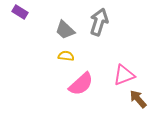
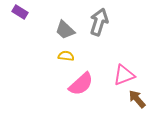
brown arrow: moved 1 px left
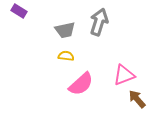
purple rectangle: moved 1 px left, 1 px up
gray trapezoid: rotated 55 degrees counterclockwise
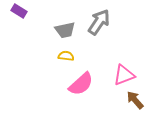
gray arrow: rotated 16 degrees clockwise
brown arrow: moved 2 px left, 1 px down
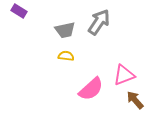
pink semicircle: moved 10 px right, 5 px down
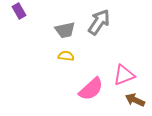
purple rectangle: rotated 28 degrees clockwise
brown arrow: rotated 24 degrees counterclockwise
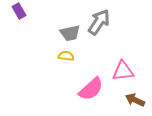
gray trapezoid: moved 5 px right, 3 px down
pink triangle: moved 1 px left, 4 px up; rotated 15 degrees clockwise
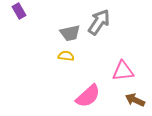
pink semicircle: moved 3 px left, 7 px down
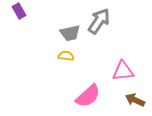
gray arrow: moved 1 px up
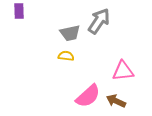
purple rectangle: rotated 28 degrees clockwise
brown arrow: moved 19 px left, 1 px down
